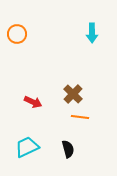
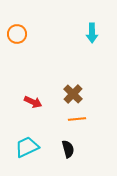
orange line: moved 3 px left, 2 px down; rotated 12 degrees counterclockwise
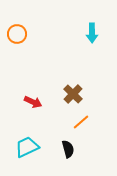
orange line: moved 4 px right, 3 px down; rotated 36 degrees counterclockwise
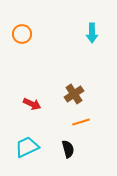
orange circle: moved 5 px right
brown cross: moved 1 px right; rotated 12 degrees clockwise
red arrow: moved 1 px left, 2 px down
orange line: rotated 24 degrees clockwise
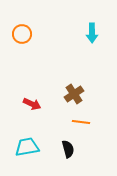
orange line: rotated 24 degrees clockwise
cyan trapezoid: rotated 15 degrees clockwise
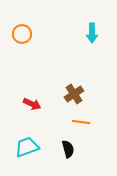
cyan trapezoid: rotated 10 degrees counterclockwise
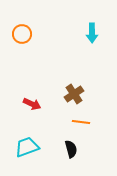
black semicircle: moved 3 px right
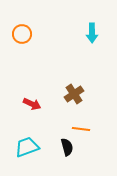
orange line: moved 7 px down
black semicircle: moved 4 px left, 2 px up
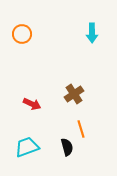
orange line: rotated 66 degrees clockwise
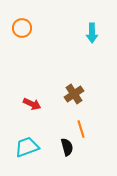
orange circle: moved 6 px up
